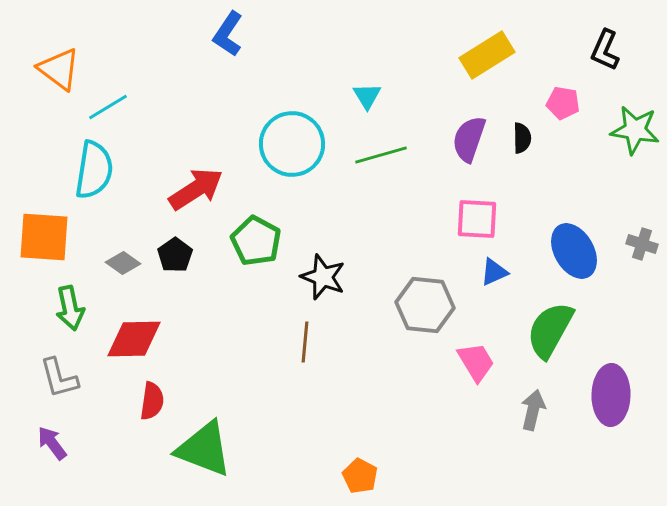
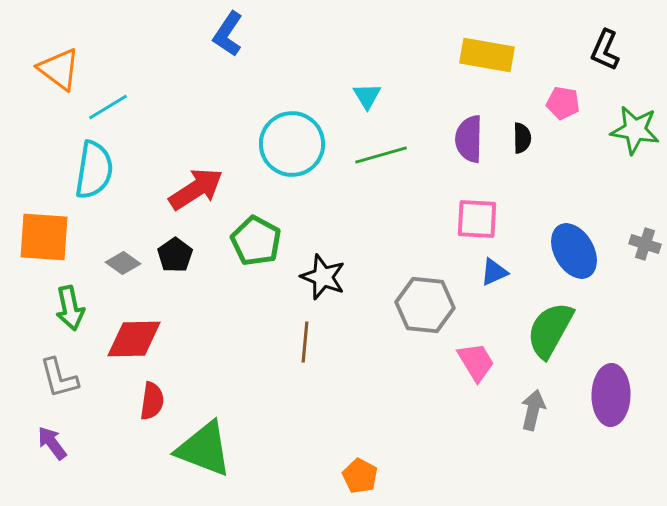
yellow rectangle: rotated 42 degrees clockwise
purple semicircle: rotated 18 degrees counterclockwise
gray cross: moved 3 px right
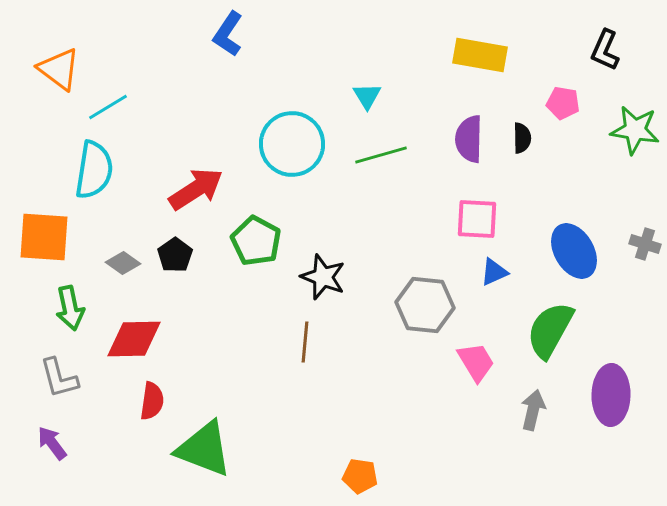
yellow rectangle: moved 7 px left
orange pentagon: rotated 20 degrees counterclockwise
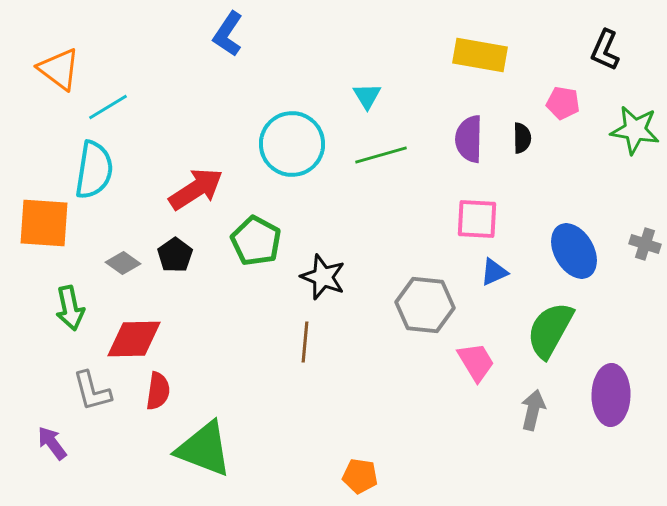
orange square: moved 14 px up
gray L-shape: moved 33 px right, 13 px down
red semicircle: moved 6 px right, 10 px up
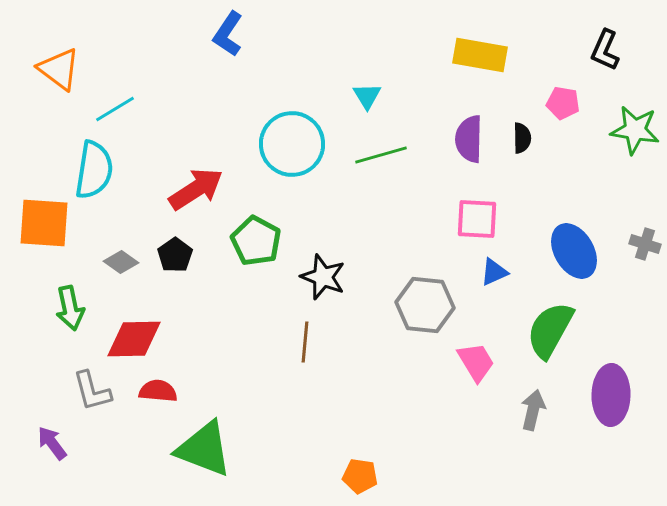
cyan line: moved 7 px right, 2 px down
gray diamond: moved 2 px left, 1 px up
red semicircle: rotated 93 degrees counterclockwise
